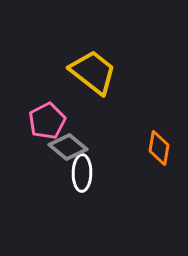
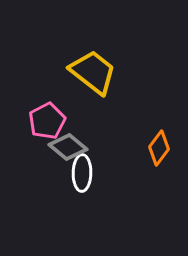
orange diamond: rotated 28 degrees clockwise
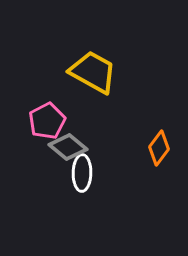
yellow trapezoid: rotated 9 degrees counterclockwise
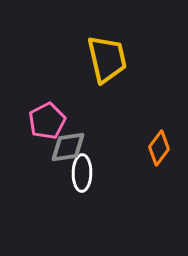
yellow trapezoid: moved 14 px right, 13 px up; rotated 48 degrees clockwise
gray diamond: rotated 48 degrees counterclockwise
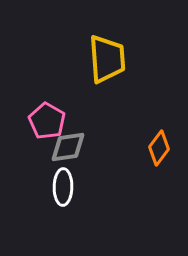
yellow trapezoid: rotated 9 degrees clockwise
pink pentagon: rotated 15 degrees counterclockwise
white ellipse: moved 19 px left, 14 px down
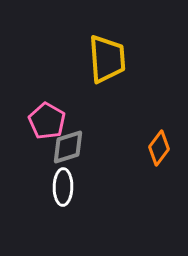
gray diamond: rotated 9 degrees counterclockwise
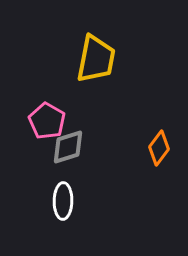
yellow trapezoid: moved 11 px left; rotated 15 degrees clockwise
white ellipse: moved 14 px down
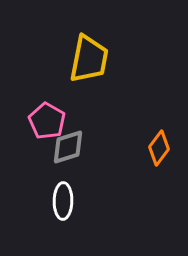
yellow trapezoid: moved 7 px left
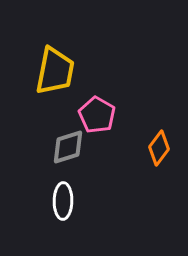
yellow trapezoid: moved 34 px left, 12 px down
pink pentagon: moved 50 px right, 6 px up
